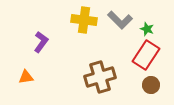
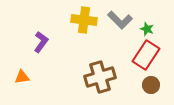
orange triangle: moved 4 px left
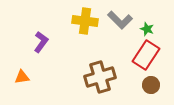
yellow cross: moved 1 px right, 1 px down
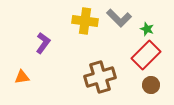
gray L-shape: moved 1 px left, 2 px up
purple L-shape: moved 2 px right, 1 px down
red rectangle: rotated 12 degrees clockwise
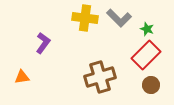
yellow cross: moved 3 px up
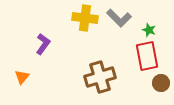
green star: moved 2 px right, 1 px down
purple L-shape: moved 1 px down
red rectangle: moved 1 px right, 1 px down; rotated 56 degrees counterclockwise
orange triangle: rotated 42 degrees counterclockwise
brown circle: moved 10 px right, 2 px up
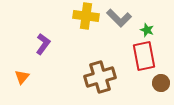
yellow cross: moved 1 px right, 2 px up
green star: moved 2 px left
red rectangle: moved 3 px left
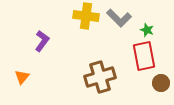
purple L-shape: moved 1 px left, 3 px up
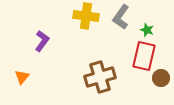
gray L-shape: moved 2 px right, 1 px up; rotated 80 degrees clockwise
red rectangle: rotated 24 degrees clockwise
brown circle: moved 5 px up
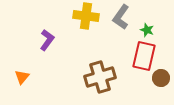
purple L-shape: moved 5 px right, 1 px up
